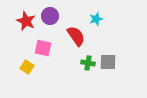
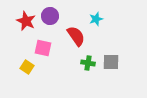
gray square: moved 3 px right
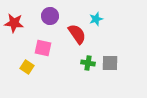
red star: moved 12 px left, 2 px down; rotated 18 degrees counterclockwise
red semicircle: moved 1 px right, 2 px up
gray square: moved 1 px left, 1 px down
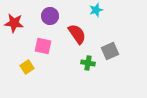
cyan star: moved 9 px up
pink square: moved 2 px up
gray square: moved 12 px up; rotated 24 degrees counterclockwise
yellow square: rotated 24 degrees clockwise
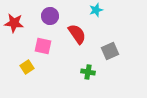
green cross: moved 9 px down
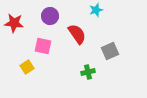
green cross: rotated 24 degrees counterclockwise
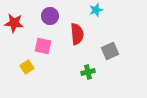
red semicircle: rotated 30 degrees clockwise
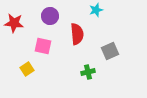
yellow square: moved 2 px down
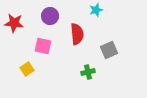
gray square: moved 1 px left, 1 px up
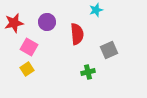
purple circle: moved 3 px left, 6 px down
red star: rotated 18 degrees counterclockwise
pink square: moved 14 px left, 1 px down; rotated 18 degrees clockwise
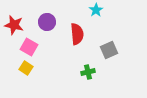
cyan star: rotated 16 degrees counterclockwise
red star: moved 2 px down; rotated 24 degrees clockwise
yellow square: moved 1 px left, 1 px up; rotated 24 degrees counterclockwise
